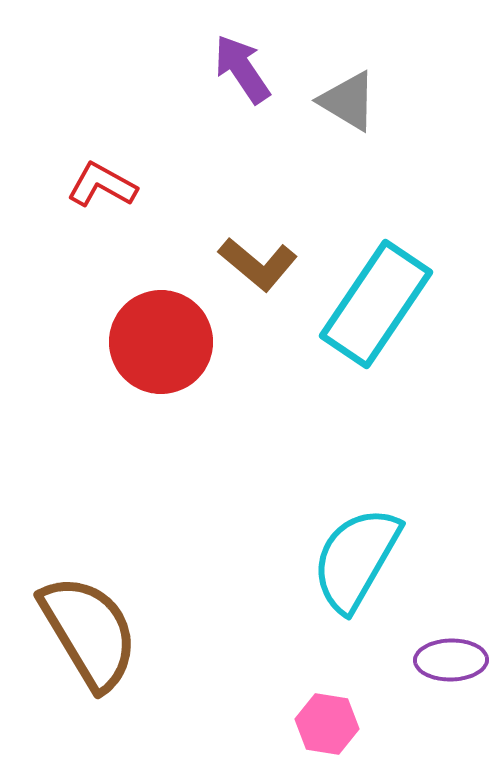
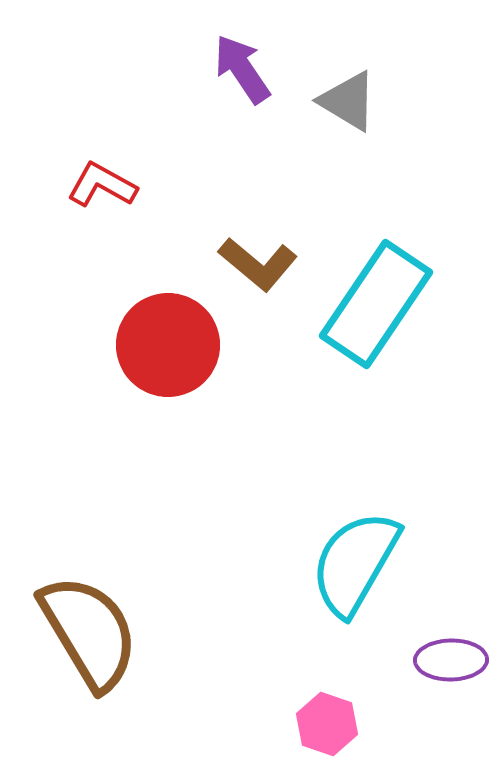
red circle: moved 7 px right, 3 px down
cyan semicircle: moved 1 px left, 4 px down
pink hexagon: rotated 10 degrees clockwise
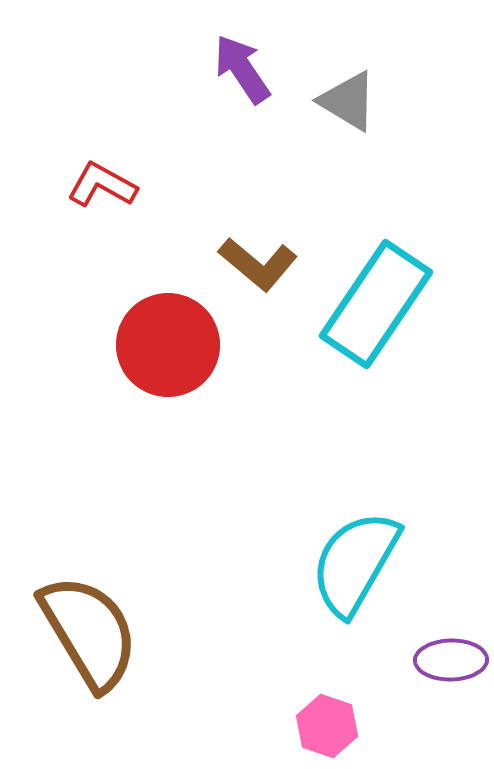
pink hexagon: moved 2 px down
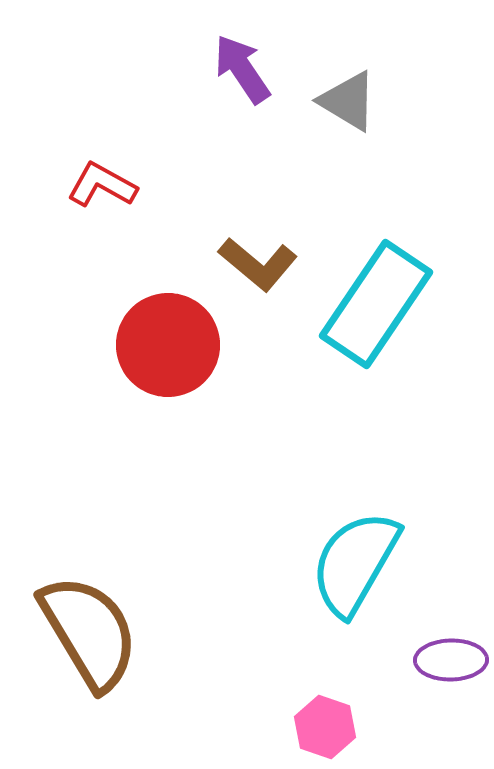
pink hexagon: moved 2 px left, 1 px down
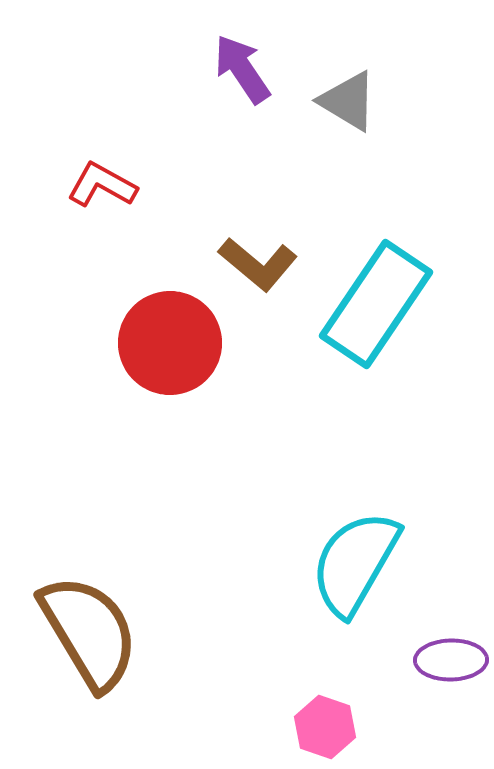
red circle: moved 2 px right, 2 px up
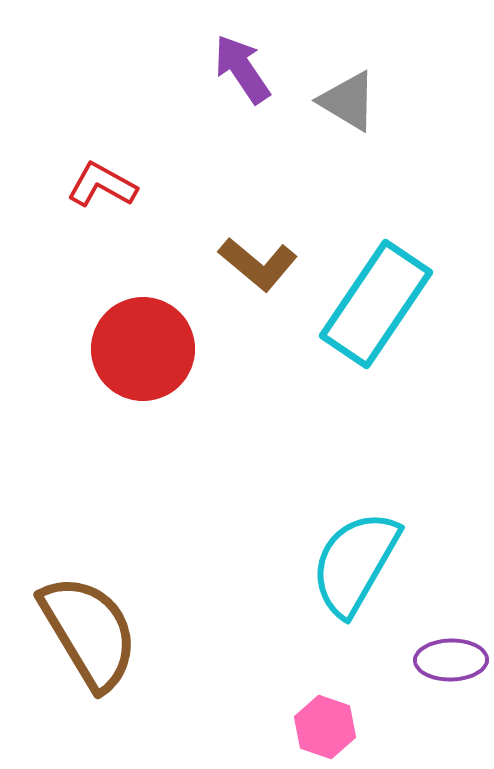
red circle: moved 27 px left, 6 px down
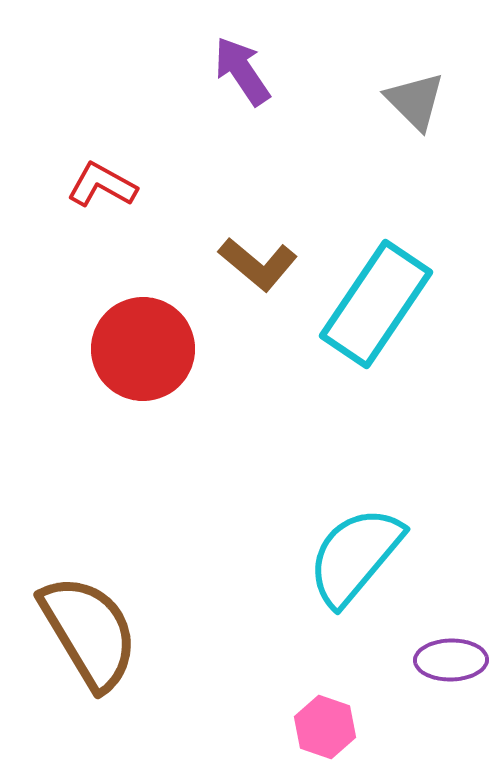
purple arrow: moved 2 px down
gray triangle: moved 67 px right; rotated 14 degrees clockwise
cyan semicircle: moved 7 px up; rotated 10 degrees clockwise
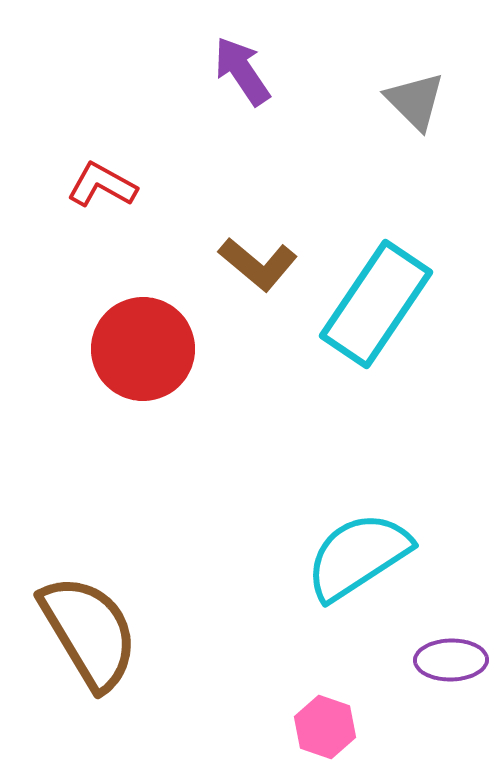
cyan semicircle: moved 3 px right; rotated 17 degrees clockwise
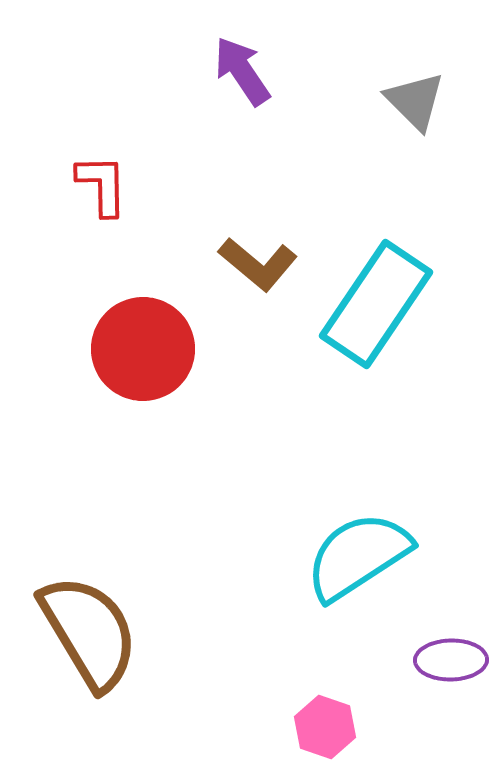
red L-shape: rotated 60 degrees clockwise
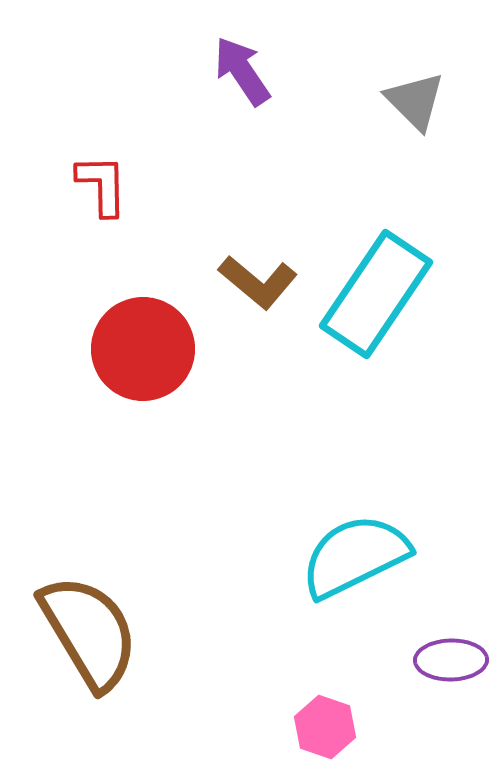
brown L-shape: moved 18 px down
cyan rectangle: moved 10 px up
cyan semicircle: moved 3 px left; rotated 7 degrees clockwise
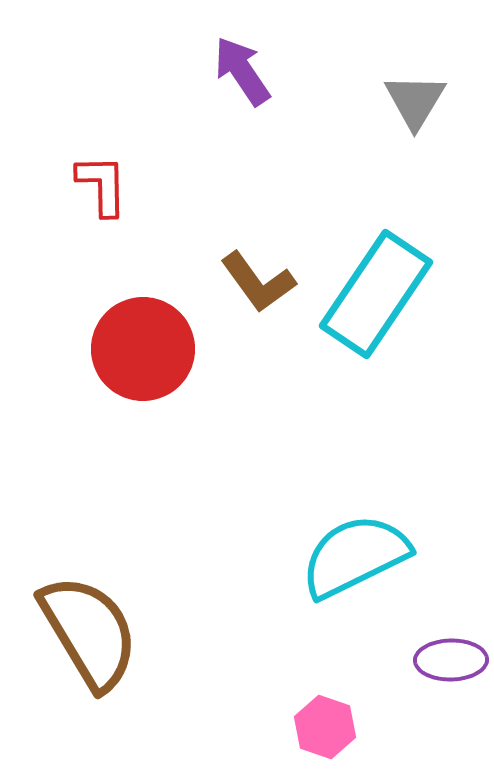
gray triangle: rotated 16 degrees clockwise
brown L-shape: rotated 14 degrees clockwise
